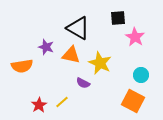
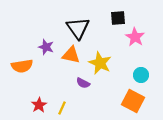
black triangle: rotated 25 degrees clockwise
yellow line: moved 6 px down; rotated 24 degrees counterclockwise
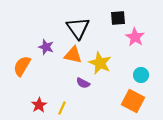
orange triangle: moved 2 px right
orange semicircle: rotated 130 degrees clockwise
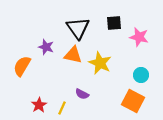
black square: moved 4 px left, 5 px down
pink star: moved 4 px right; rotated 18 degrees counterclockwise
purple semicircle: moved 1 px left, 11 px down
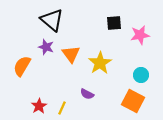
black triangle: moved 26 px left, 8 px up; rotated 15 degrees counterclockwise
pink star: moved 1 px right, 2 px up; rotated 24 degrees counterclockwise
orange triangle: moved 2 px left, 1 px up; rotated 42 degrees clockwise
yellow star: rotated 15 degrees clockwise
purple semicircle: moved 5 px right
red star: moved 1 px down
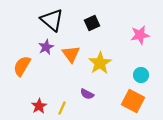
black square: moved 22 px left; rotated 21 degrees counterclockwise
purple star: rotated 28 degrees clockwise
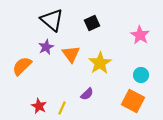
pink star: rotated 30 degrees counterclockwise
orange semicircle: rotated 15 degrees clockwise
purple semicircle: rotated 72 degrees counterclockwise
red star: rotated 14 degrees counterclockwise
